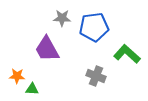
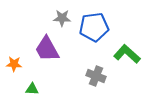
orange star: moved 3 px left, 12 px up
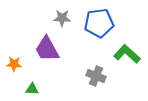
blue pentagon: moved 5 px right, 4 px up
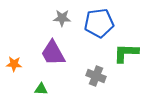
purple trapezoid: moved 6 px right, 4 px down
green L-shape: moved 1 px left, 1 px up; rotated 40 degrees counterclockwise
green triangle: moved 9 px right
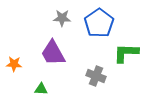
blue pentagon: rotated 28 degrees counterclockwise
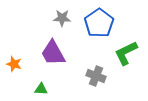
green L-shape: rotated 28 degrees counterclockwise
orange star: rotated 14 degrees clockwise
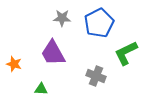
blue pentagon: rotated 8 degrees clockwise
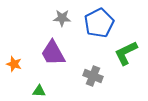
gray cross: moved 3 px left
green triangle: moved 2 px left, 2 px down
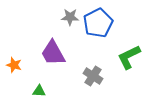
gray star: moved 8 px right, 1 px up
blue pentagon: moved 1 px left
green L-shape: moved 3 px right, 4 px down
orange star: moved 1 px down
gray cross: rotated 12 degrees clockwise
